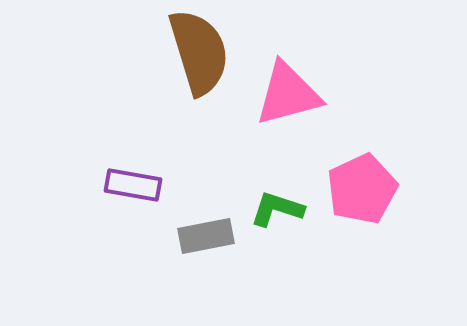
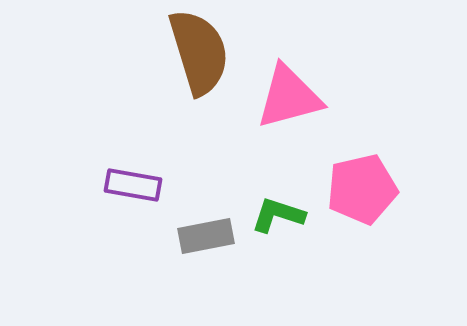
pink triangle: moved 1 px right, 3 px down
pink pentagon: rotated 12 degrees clockwise
green L-shape: moved 1 px right, 6 px down
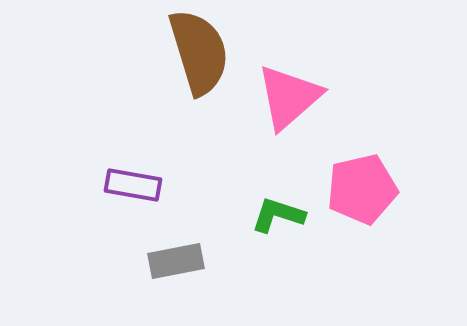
pink triangle: rotated 26 degrees counterclockwise
gray rectangle: moved 30 px left, 25 px down
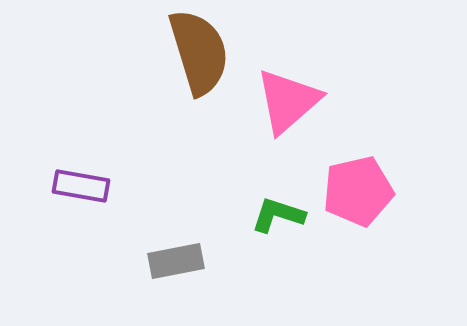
pink triangle: moved 1 px left, 4 px down
purple rectangle: moved 52 px left, 1 px down
pink pentagon: moved 4 px left, 2 px down
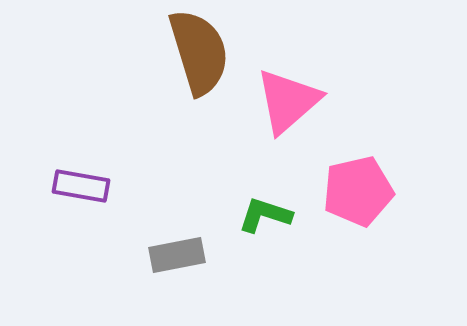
green L-shape: moved 13 px left
gray rectangle: moved 1 px right, 6 px up
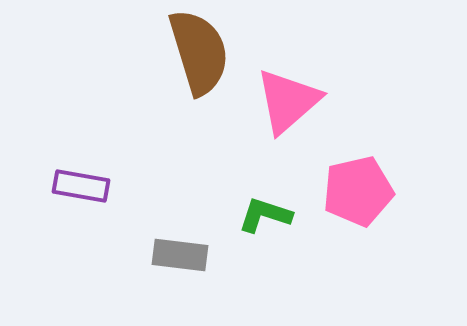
gray rectangle: moved 3 px right; rotated 18 degrees clockwise
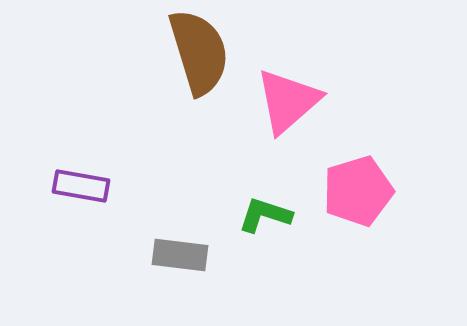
pink pentagon: rotated 4 degrees counterclockwise
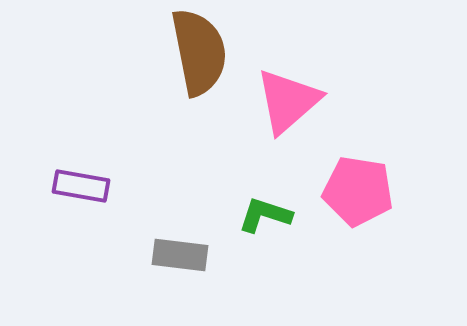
brown semicircle: rotated 6 degrees clockwise
pink pentagon: rotated 26 degrees clockwise
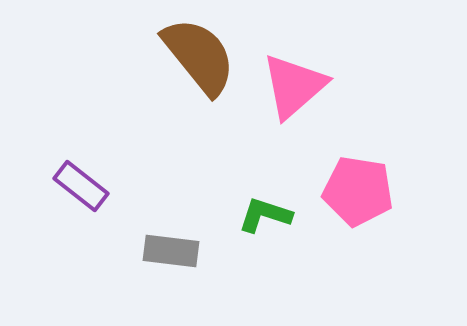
brown semicircle: moved 4 px down; rotated 28 degrees counterclockwise
pink triangle: moved 6 px right, 15 px up
purple rectangle: rotated 28 degrees clockwise
gray rectangle: moved 9 px left, 4 px up
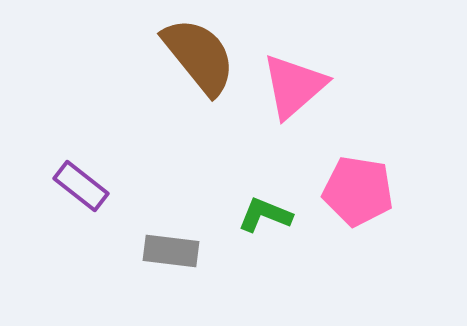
green L-shape: rotated 4 degrees clockwise
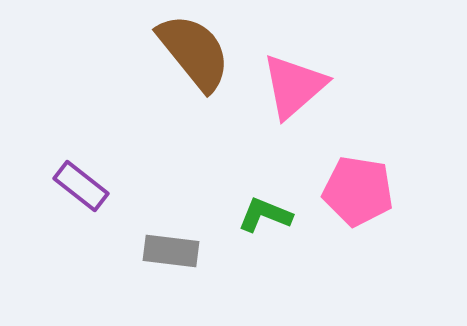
brown semicircle: moved 5 px left, 4 px up
